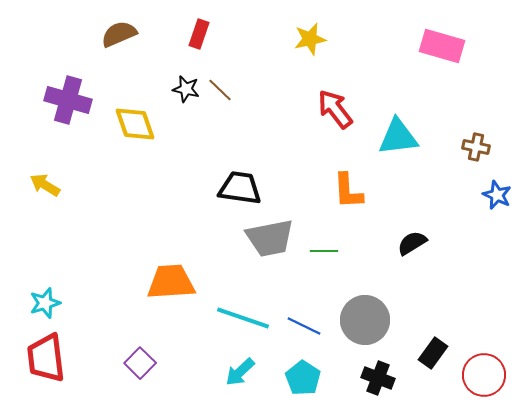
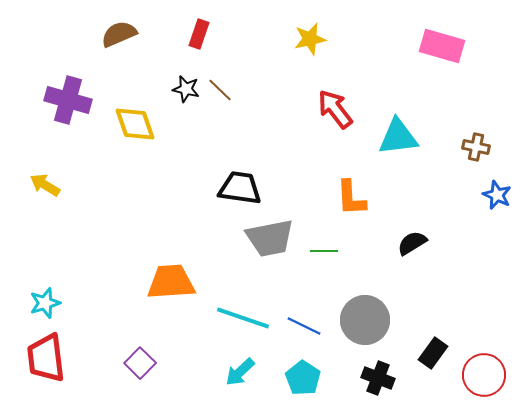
orange L-shape: moved 3 px right, 7 px down
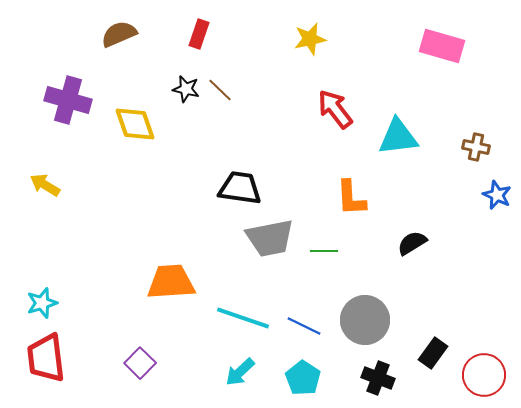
cyan star: moved 3 px left
